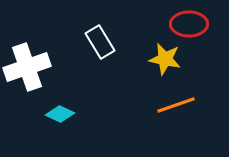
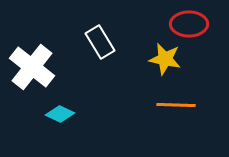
white cross: moved 5 px right; rotated 33 degrees counterclockwise
orange line: rotated 21 degrees clockwise
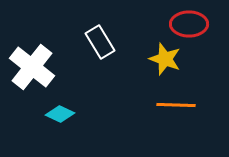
yellow star: rotated 8 degrees clockwise
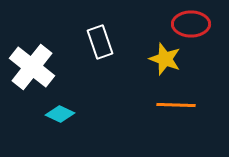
red ellipse: moved 2 px right
white rectangle: rotated 12 degrees clockwise
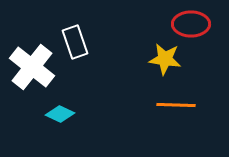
white rectangle: moved 25 px left
yellow star: rotated 12 degrees counterclockwise
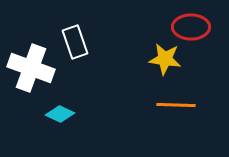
red ellipse: moved 3 px down
white cross: moved 1 px left, 1 px down; rotated 18 degrees counterclockwise
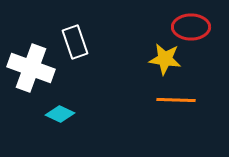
orange line: moved 5 px up
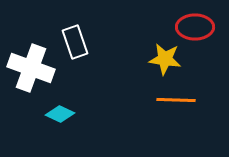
red ellipse: moved 4 px right
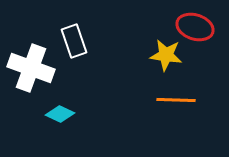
red ellipse: rotated 18 degrees clockwise
white rectangle: moved 1 px left, 1 px up
yellow star: moved 1 px right, 4 px up
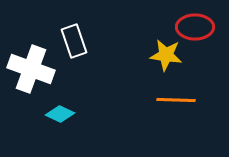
red ellipse: rotated 18 degrees counterclockwise
white cross: moved 1 px down
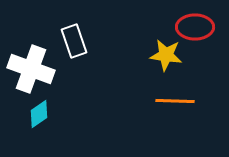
orange line: moved 1 px left, 1 px down
cyan diamond: moved 21 px left; rotated 60 degrees counterclockwise
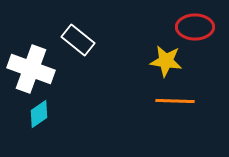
white rectangle: moved 4 px right, 1 px up; rotated 32 degrees counterclockwise
yellow star: moved 6 px down
